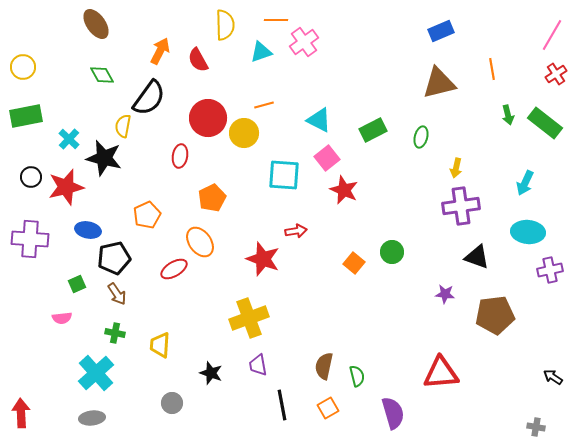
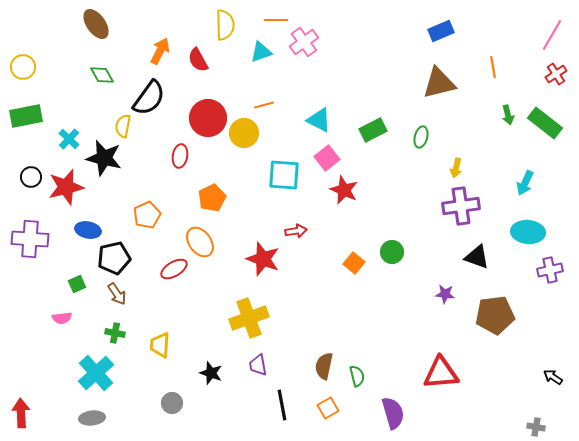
orange line at (492, 69): moved 1 px right, 2 px up
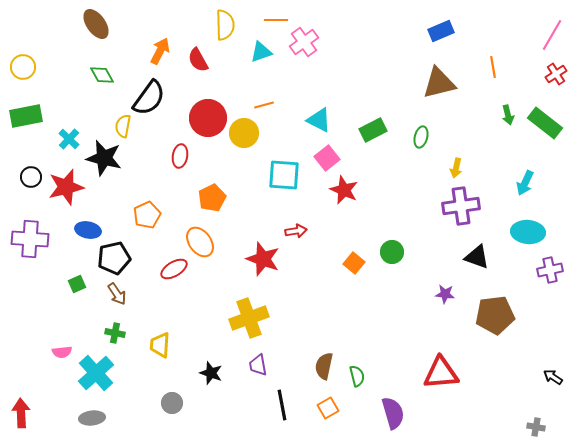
pink semicircle at (62, 318): moved 34 px down
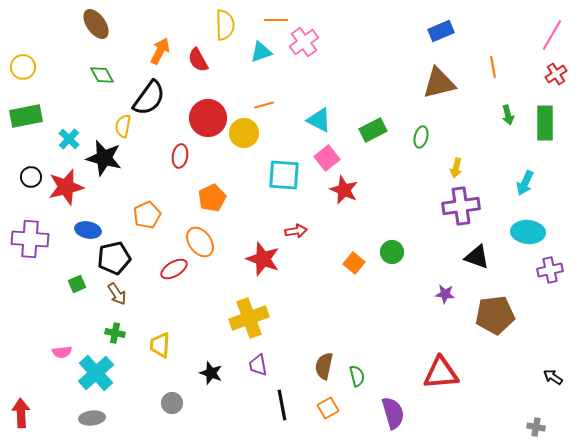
green rectangle at (545, 123): rotated 52 degrees clockwise
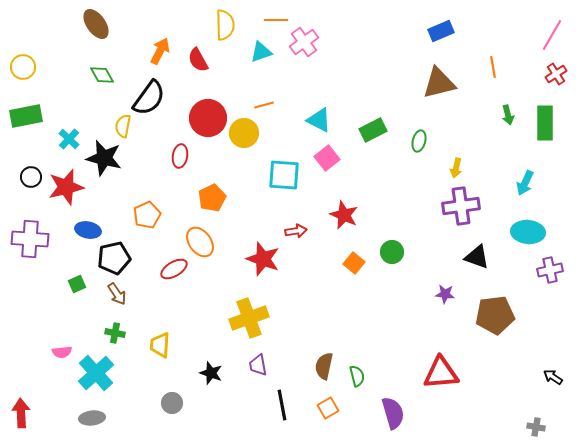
green ellipse at (421, 137): moved 2 px left, 4 px down
red star at (344, 190): moved 25 px down
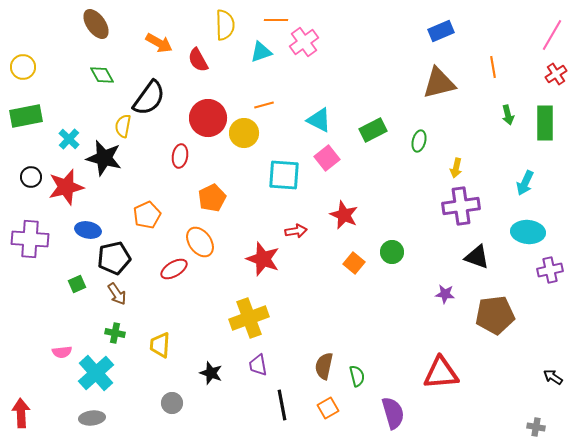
orange arrow at (160, 51): moved 1 px left, 8 px up; rotated 92 degrees clockwise
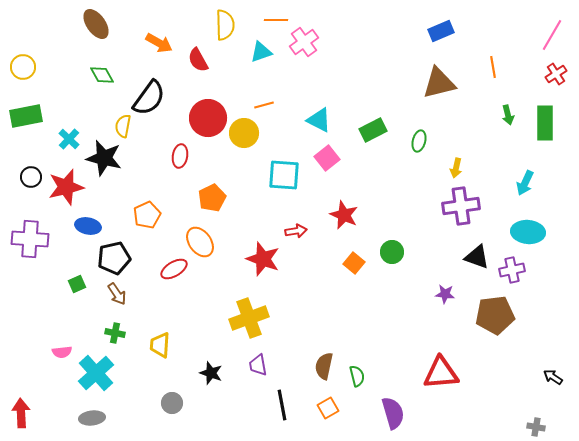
blue ellipse at (88, 230): moved 4 px up
purple cross at (550, 270): moved 38 px left
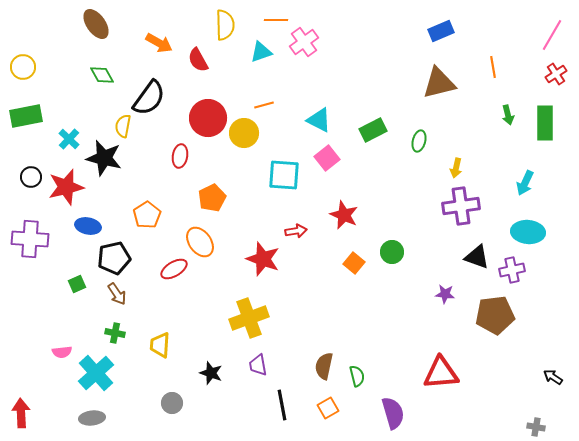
orange pentagon at (147, 215): rotated 8 degrees counterclockwise
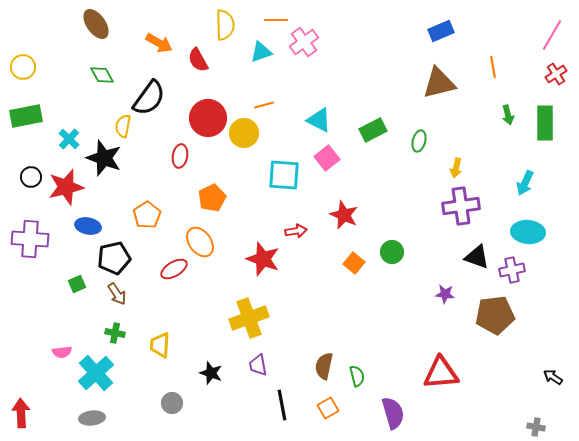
black star at (104, 158): rotated 6 degrees clockwise
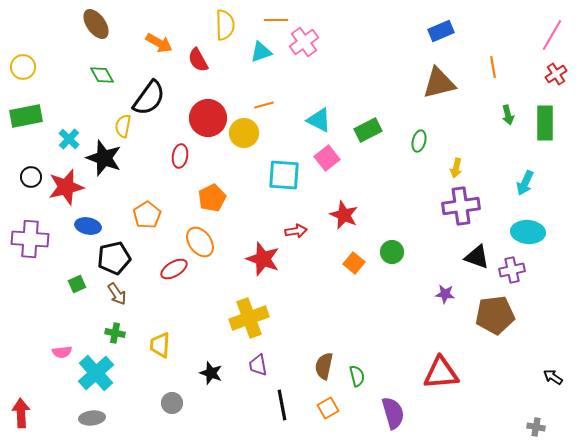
green rectangle at (373, 130): moved 5 px left
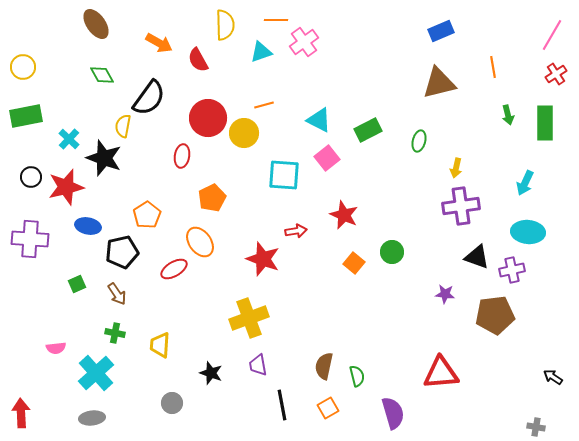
red ellipse at (180, 156): moved 2 px right
black pentagon at (114, 258): moved 8 px right, 6 px up
pink semicircle at (62, 352): moved 6 px left, 4 px up
